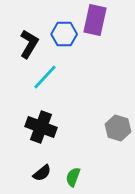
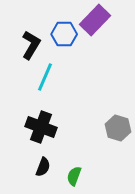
purple rectangle: rotated 32 degrees clockwise
black L-shape: moved 2 px right, 1 px down
cyan line: rotated 20 degrees counterclockwise
black semicircle: moved 1 px right, 6 px up; rotated 30 degrees counterclockwise
green semicircle: moved 1 px right, 1 px up
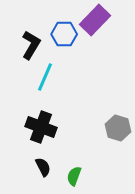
black semicircle: rotated 48 degrees counterclockwise
